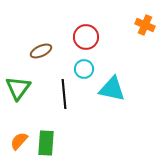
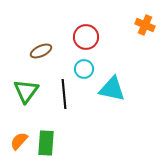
green triangle: moved 8 px right, 3 px down
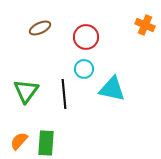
brown ellipse: moved 1 px left, 23 px up
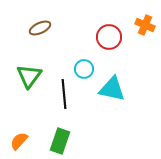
red circle: moved 23 px right
green triangle: moved 3 px right, 15 px up
green rectangle: moved 14 px right, 2 px up; rotated 15 degrees clockwise
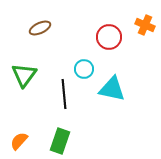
green triangle: moved 5 px left, 1 px up
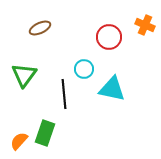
green rectangle: moved 15 px left, 8 px up
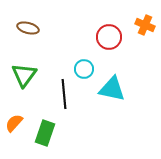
brown ellipse: moved 12 px left; rotated 40 degrees clockwise
orange semicircle: moved 5 px left, 18 px up
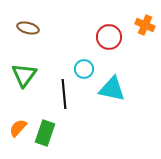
orange semicircle: moved 4 px right, 5 px down
